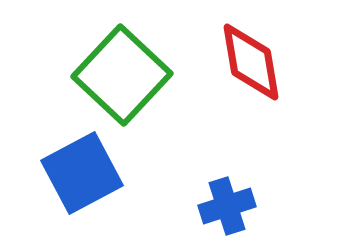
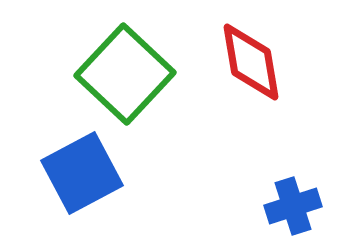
green square: moved 3 px right, 1 px up
blue cross: moved 66 px right
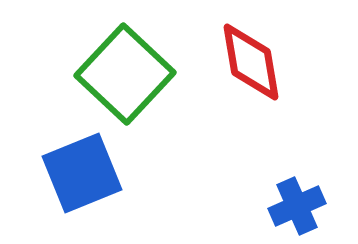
blue square: rotated 6 degrees clockwise
blue cross: moved 4 px right; rotated 6 degrees counterclockwise
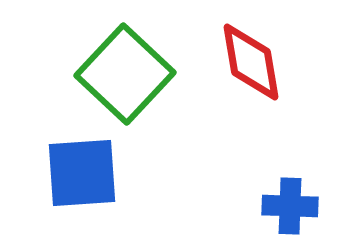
blue square: rotated 18 degrees clockwise
blue cross: moved 7 px left; rotated 26 degrees clockwise
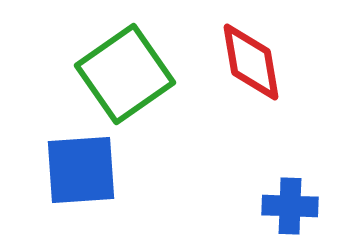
green square: rotated 12 degrees clockwise
blue square: moved 1 px left, 3 px up
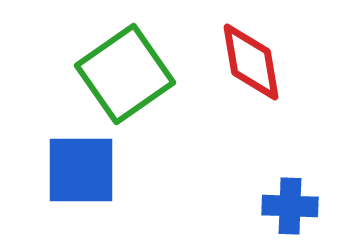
blue square: rotated 4 degrees clockwise
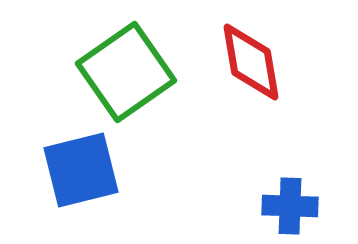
green square: moved 1 px right, 2 px up
blue square: rotated 14 degrees counterclockwise
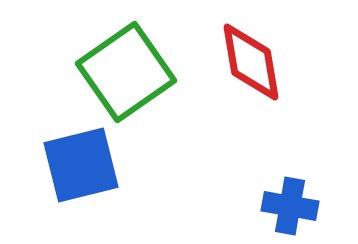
blue square: moved 5 px up
blue cross: rotated 8 degrees clockwise
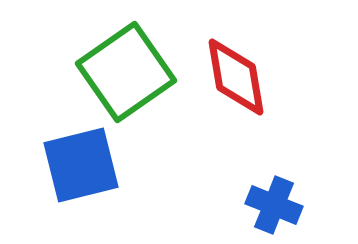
red diamond: moved 15 px left, 15 px down
blue cross: moved 16 px left, 1 px up; rotated 12 degrees clockwise
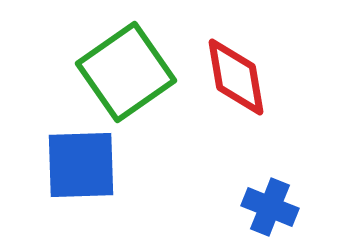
blue square: rotated 12 degrees clockwise
blue cross: moved 4 px left, 2 px down
